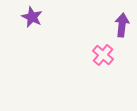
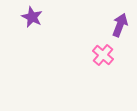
purple arrow: moved 2 px left; rotated 15 degrees clockwise
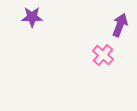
purple star: rotated 25 degrees counterclockwise
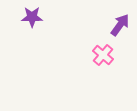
purple arrow: rotated 15 degrees clockwise
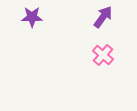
purple arrow: moved 17 px left, 8 px up
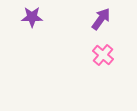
purple arrow: moved 2 px left, 2 px down
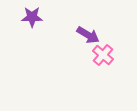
purple arrow: moved 13 px left, 16 px down; rotated 85 degrees clockwise
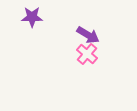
pink cross: moved 16 px left, 1 px up
